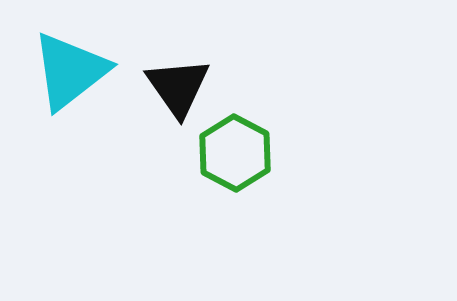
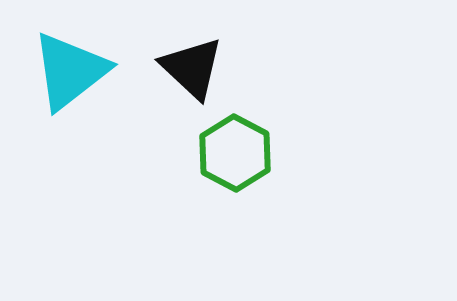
black triangle: moved 14 px right, 19 px up; rotated 12 degrees counterclockwise
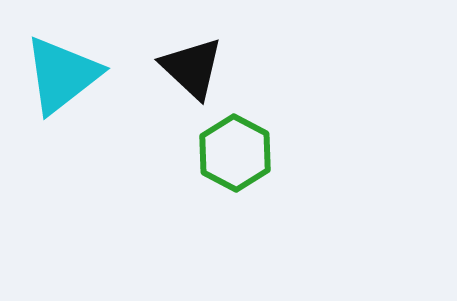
cyan triangle: moved 8 px left, 4 px down
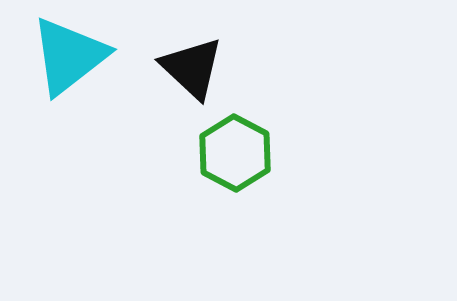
cyan triangle: moved 7 px right, 19 px up
